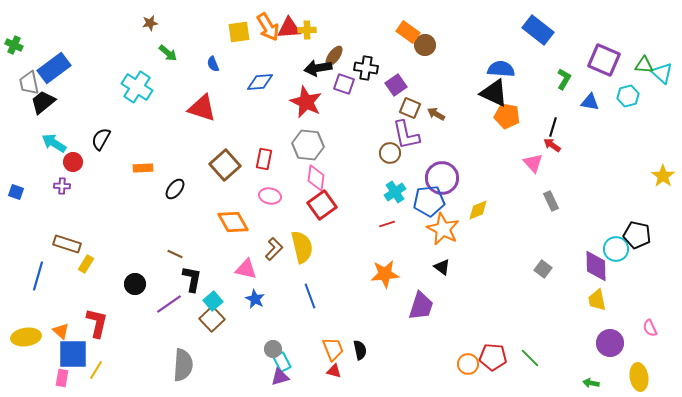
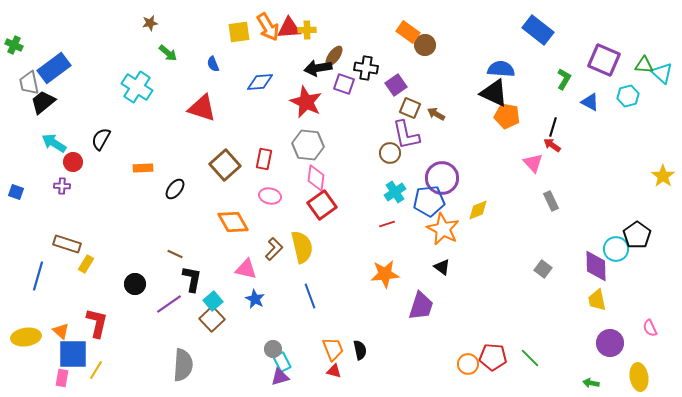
blue triangle at (590, 102): rotated 18 degrees clockwise
black pentagon at (637, 235): rotated 24 degrees clockwise
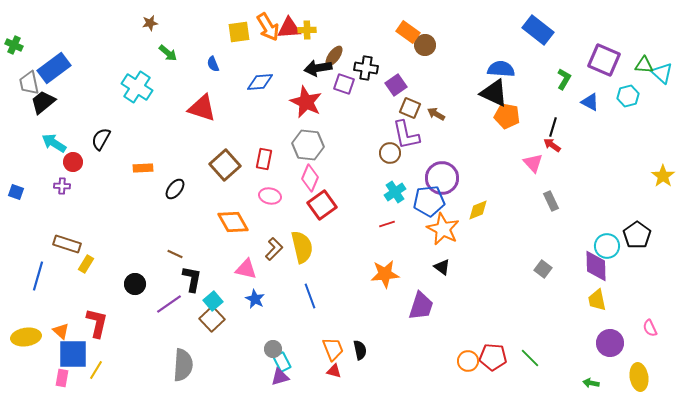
pink diamond at (316, 178): moved 6 px left; rotated 16 degrees clockwise
cyan circle at (616, 249): moved 9 px left, 3 px up
orange circle at (468, 364): moved 3 px up
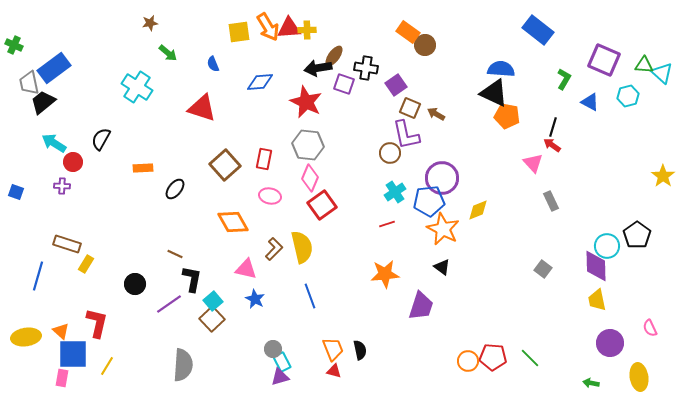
yellow line at (96, 370): moved 11 px right, 4 px up
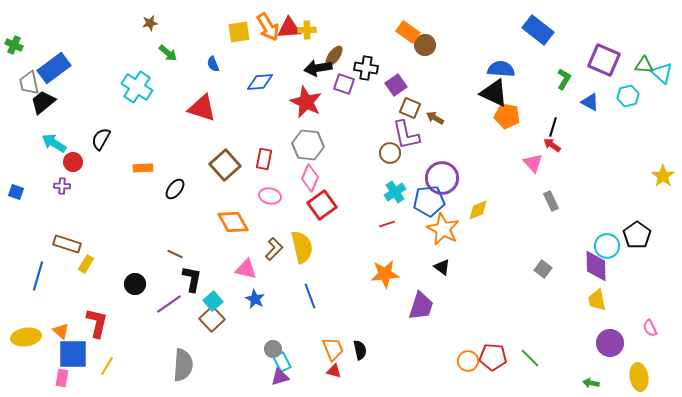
brown arrow at (436, 114): moved 1 px left, 4 px down
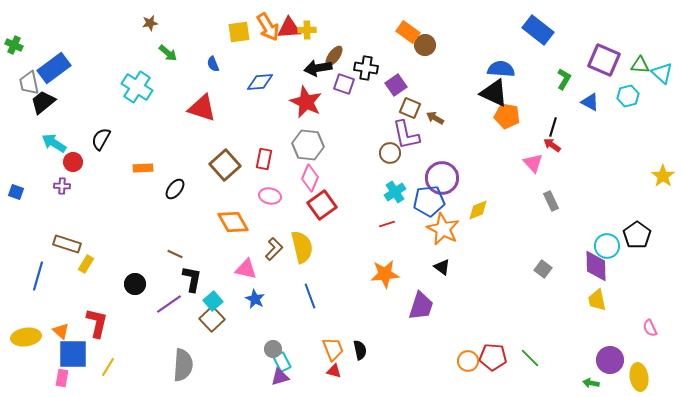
green triangle at (644, 65): moved 4 px left
purple circle at (610, 343): moved 17 px down
yellow line at (107, 366): moved 1 px right, 1 px down
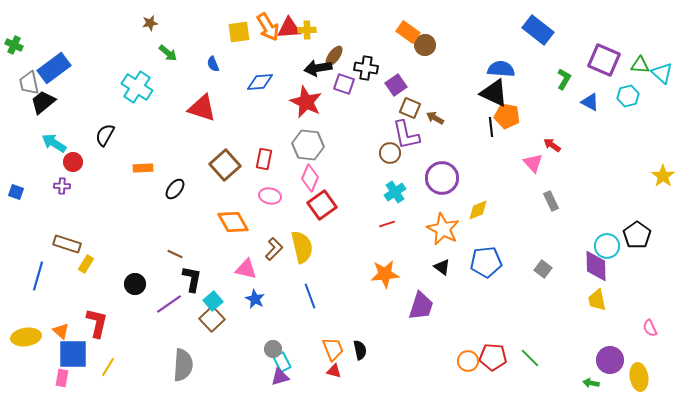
black line at (553, 127): moved 62 px left; rotated 24 degrees counterclockwise
black semicircle at (101, 139): moved 4 px right, 4 px up
blue pentagon at (429, 201): moved 57 px right, 61 px down
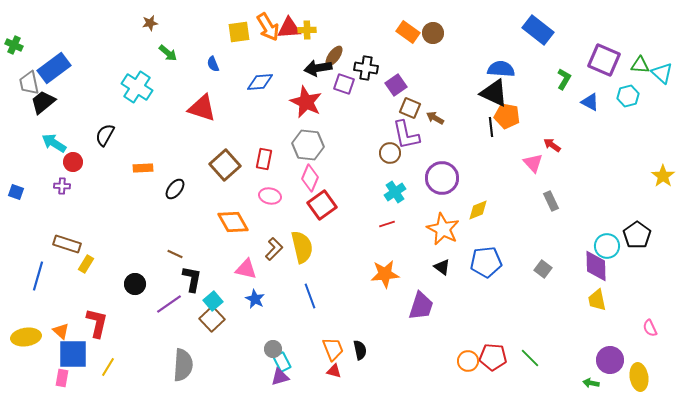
brown circle at (425, 45): moved 8 px right, 12 px up
